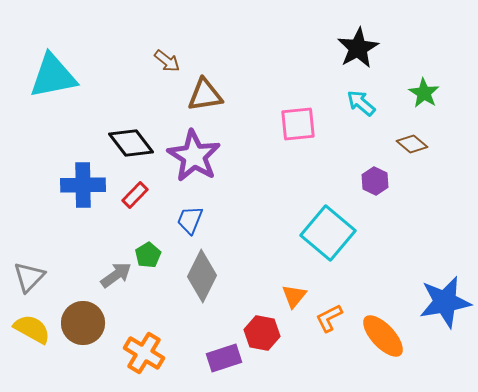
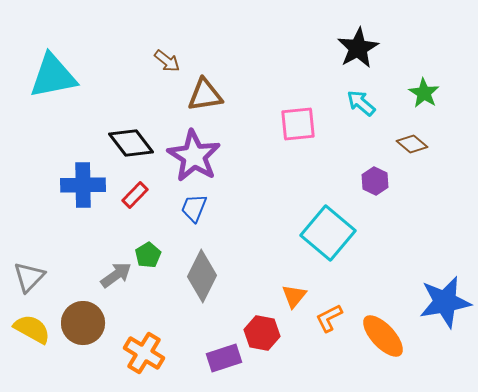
blue trapezoid: moved 4 px right, 12 px up
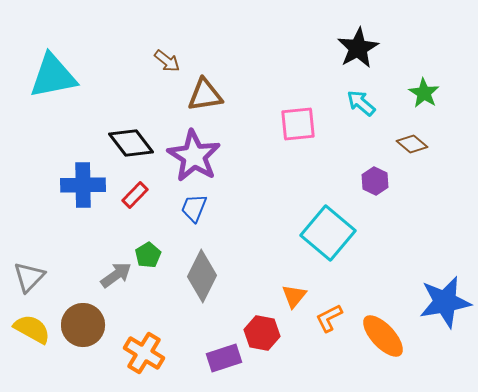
brown circle: moved 2 px down
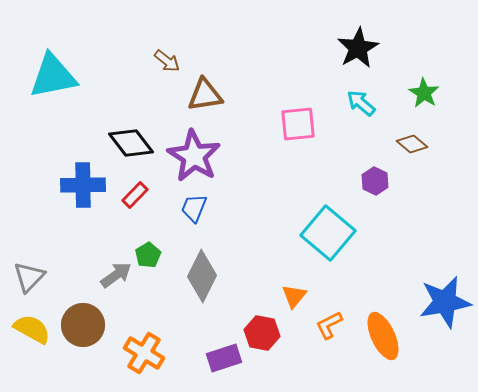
orange L-shape: moved 7 px down
orange ellipse: rotated 18 degrees clockwise
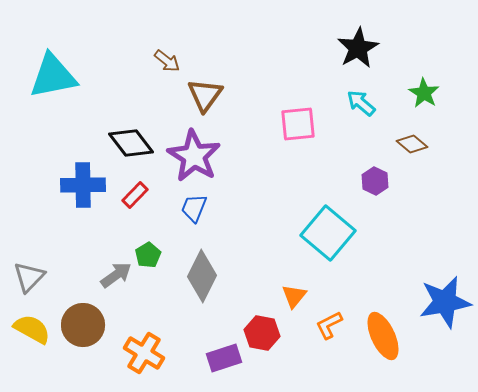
brown triangle: rotated 45 degrees counterclockwise
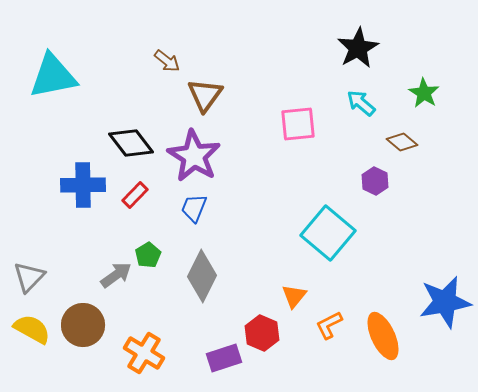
brown diamond: moved 10 px left, 2 px up
red hexagon: rotated 12 degrees clockwise
